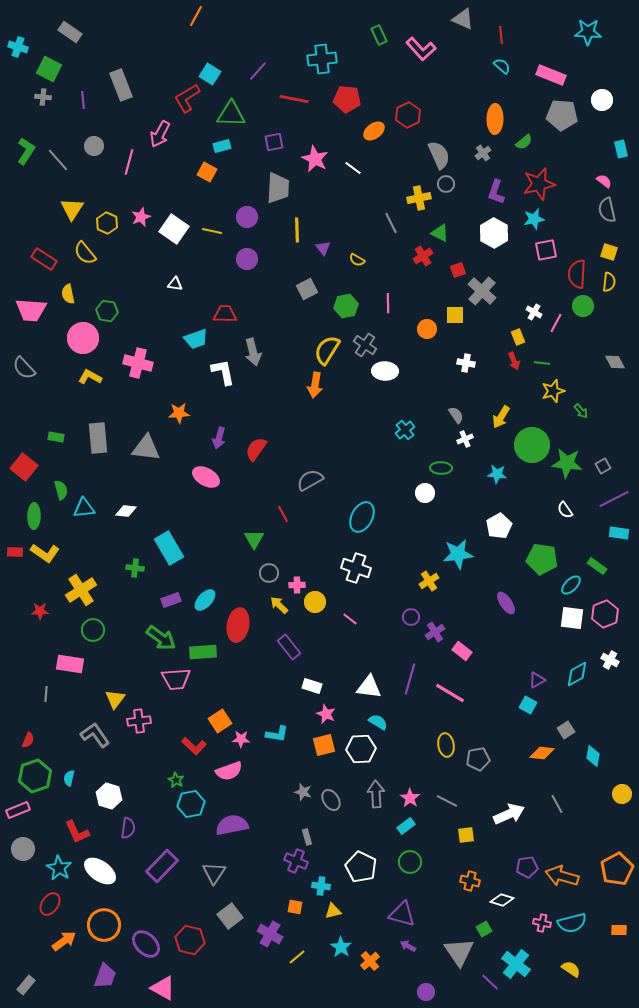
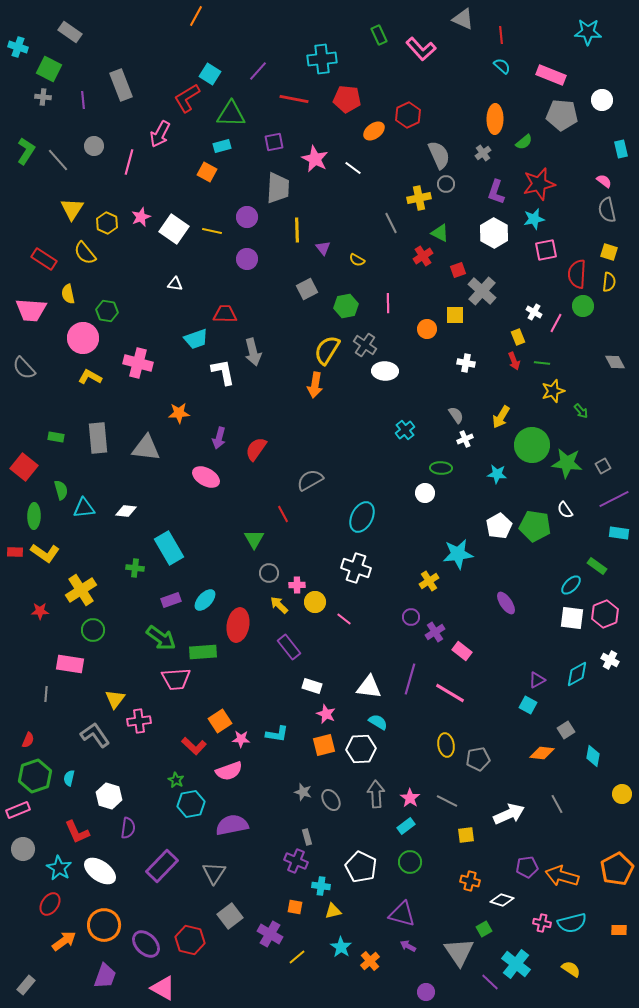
green pentagon at (542, 559): moved 7 px left, 33 px up
pink line at (350, 619): moved 6 px left
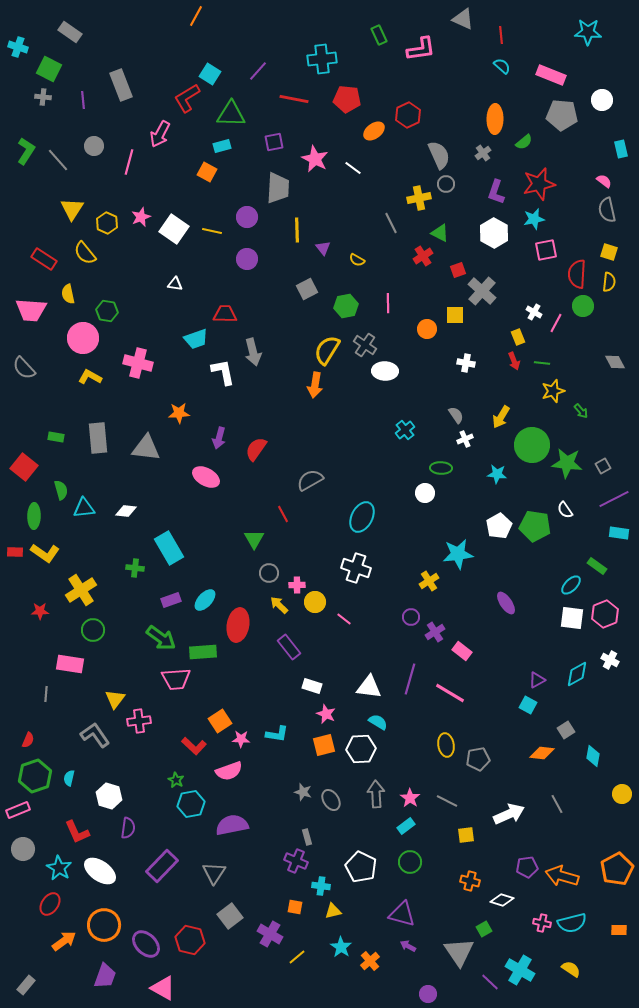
pink L-shape at (421, 49): rotated 56 degrees counterclockwise
cyan cross at (516, 964): moved 4 px right, 6 px down; rotated 8 degrees counterclockwise
purple circle at (426, 992): moved 2 px right, 2 px down
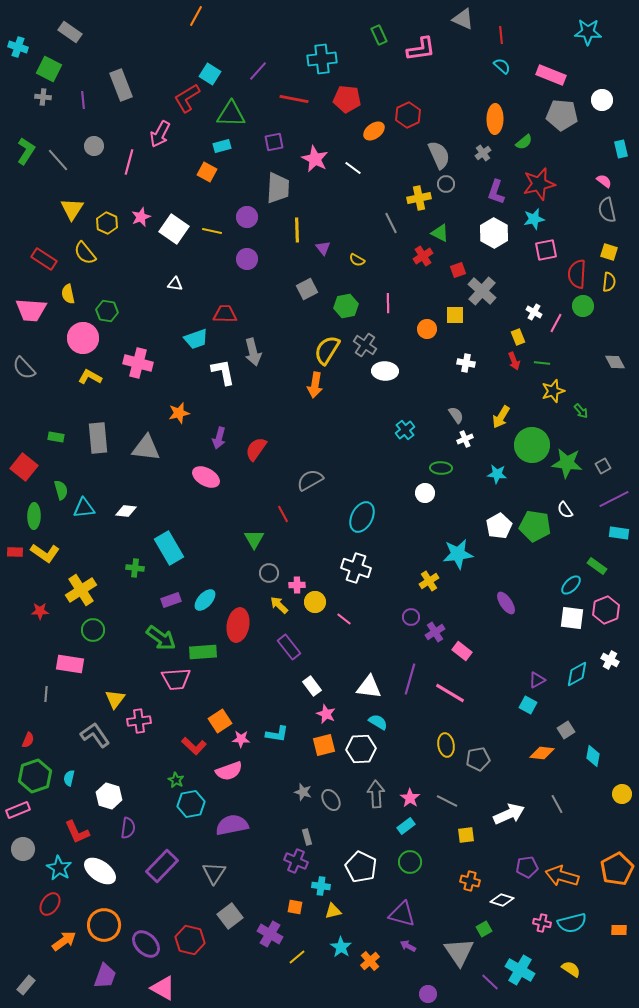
orange star at (179, 413): rotated 10 degrees counterclockwise
pink hexagon at (605, 614): moved 1 px right, 4 px up
white rectangle at (312, 686): rotated 36 degrees clockwise
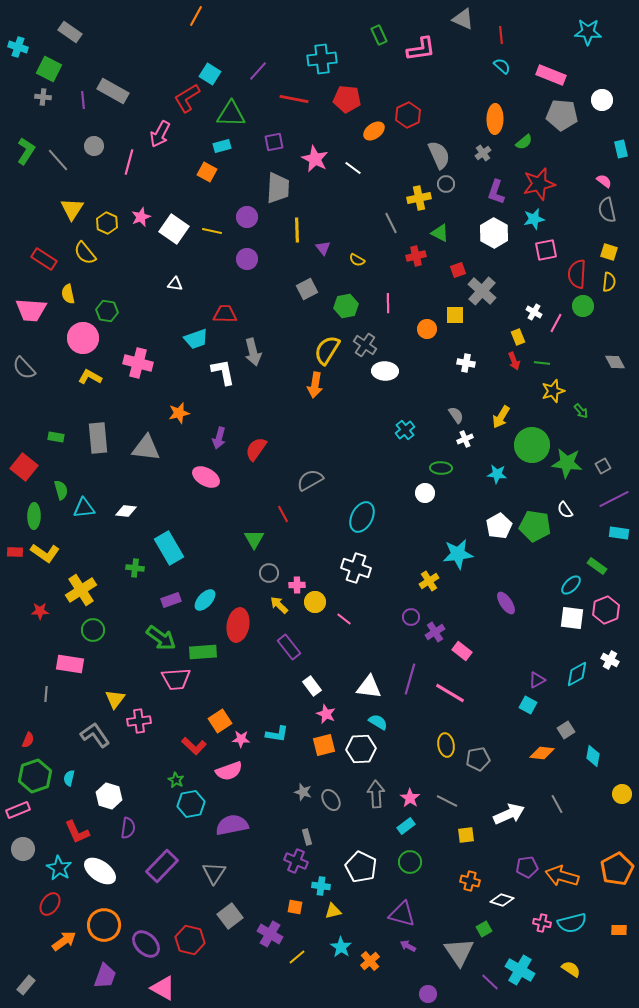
gray rectangle at (121, 85): moved 8 px left, 6 px down; rotated 40 degrees counterclockwise
red cross at (423, 256): moved 7 px left; rotated 18 degrees clockwise
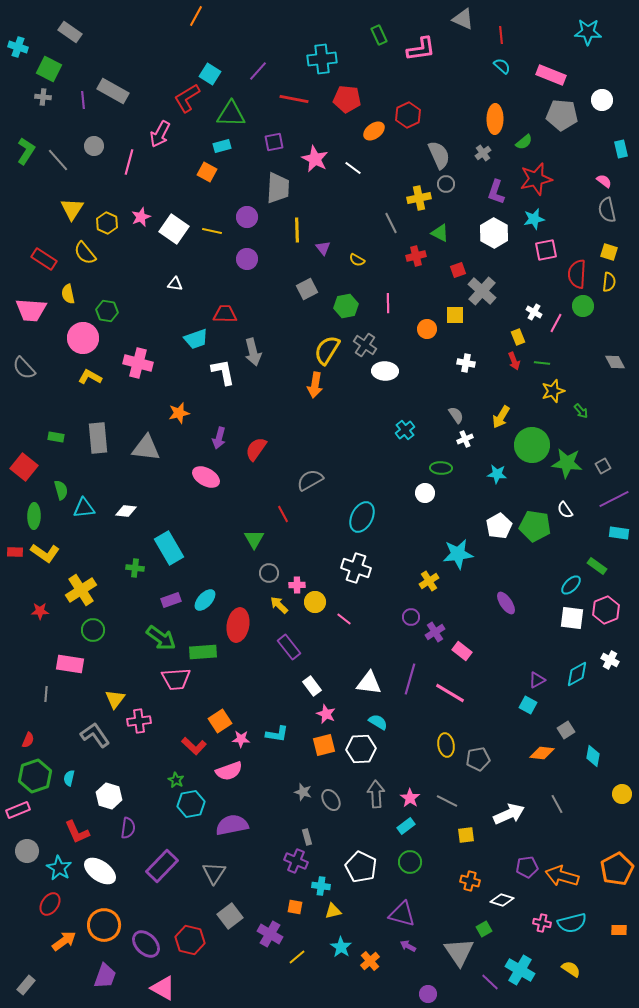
red star at (539, 184): moved 3 px left, 5 px up
white triangle at (369, 687): moved 4 px up
gray circle at (23, 849): moved 4 px right, 2 px down
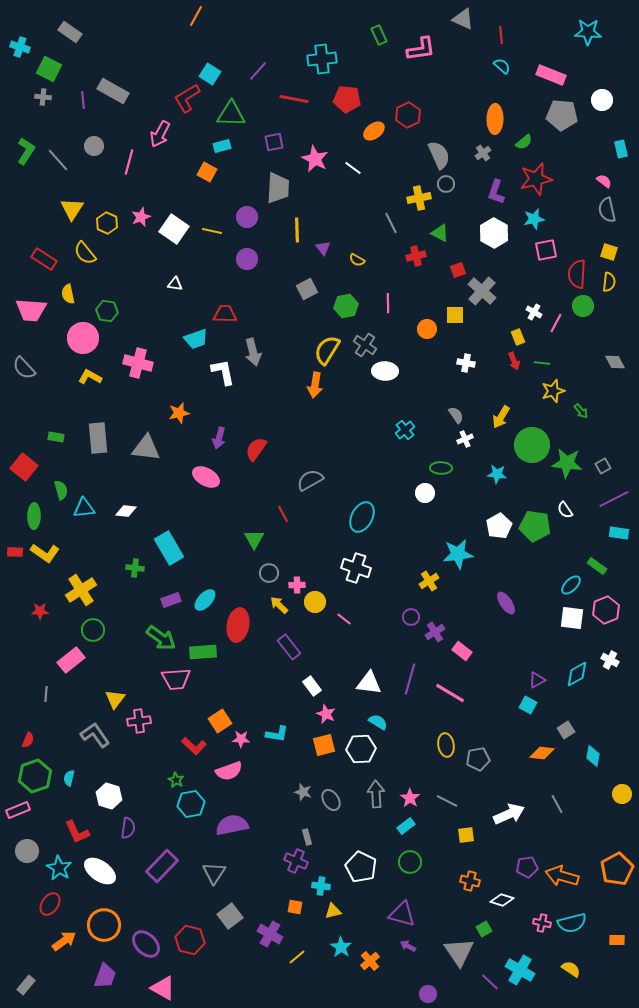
cyan cross at (18, 47): moved 2 px right
pink rectangle at (70, 664): moved 1 px right, 4 px up; rotated 48 degrees counterclockwise
orange rectangle at (619, 930): moved 2 px left, 10 px down
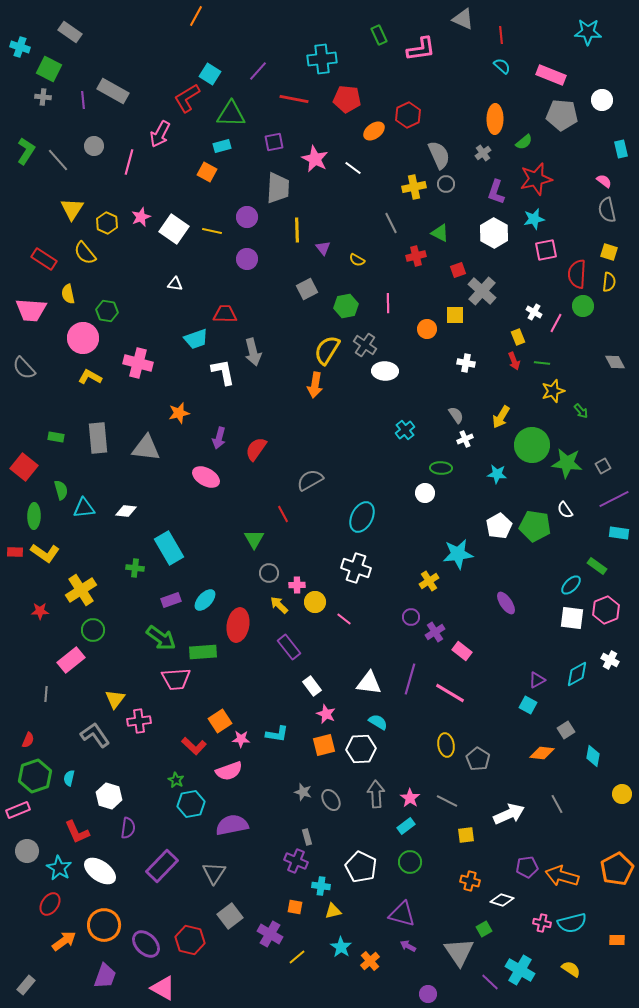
yellow cross at (419, 198): moved 5 px left, 11 px up
gray pentagon at (478, 759): rotated 30 degrees counterclockwise
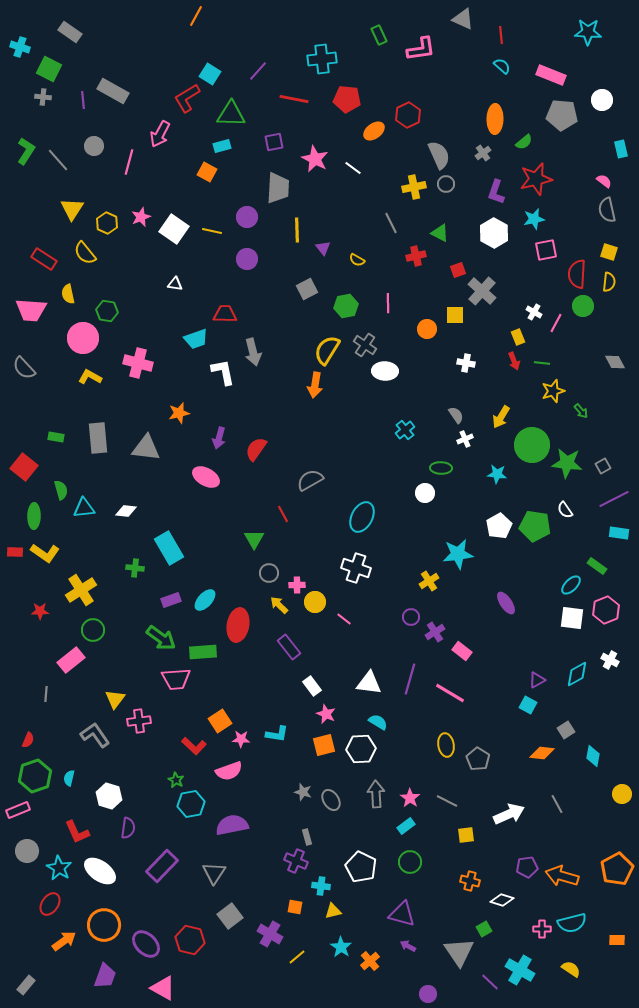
pink cross at (542, 923): moved 6 px down; rotated 12 degrees counterclockwise
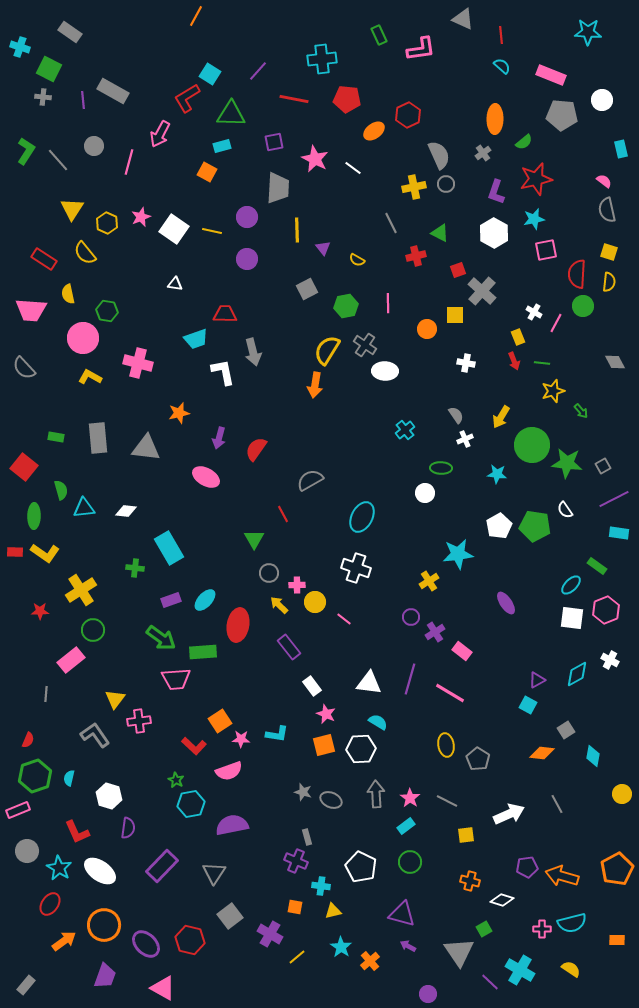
gray ellipse at (331, 800): rotated 35 degrees counterclockwise
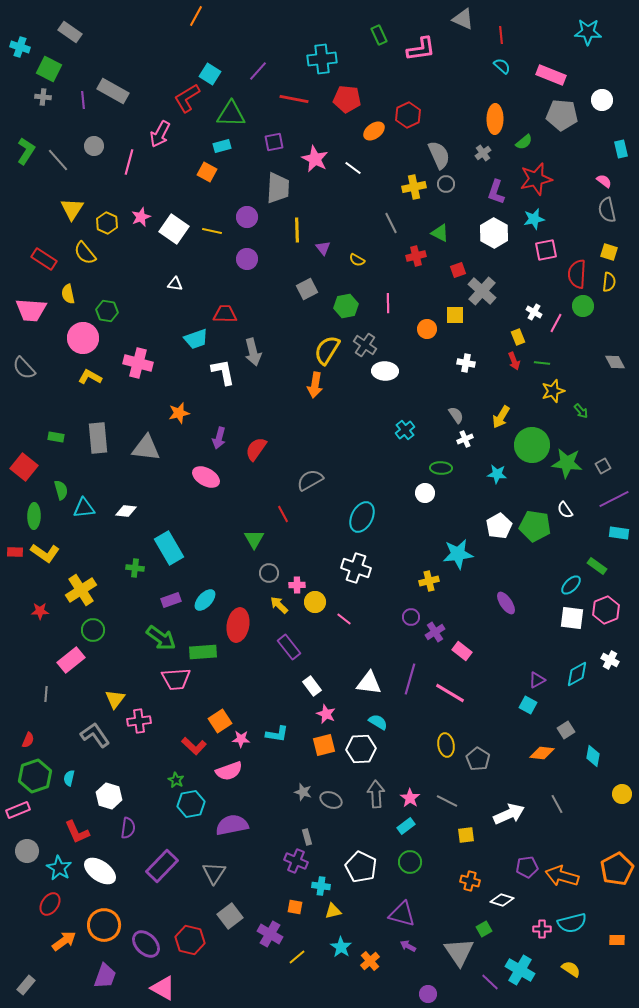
yellow cross at (429, 581): rotated 18 degrees clockwise
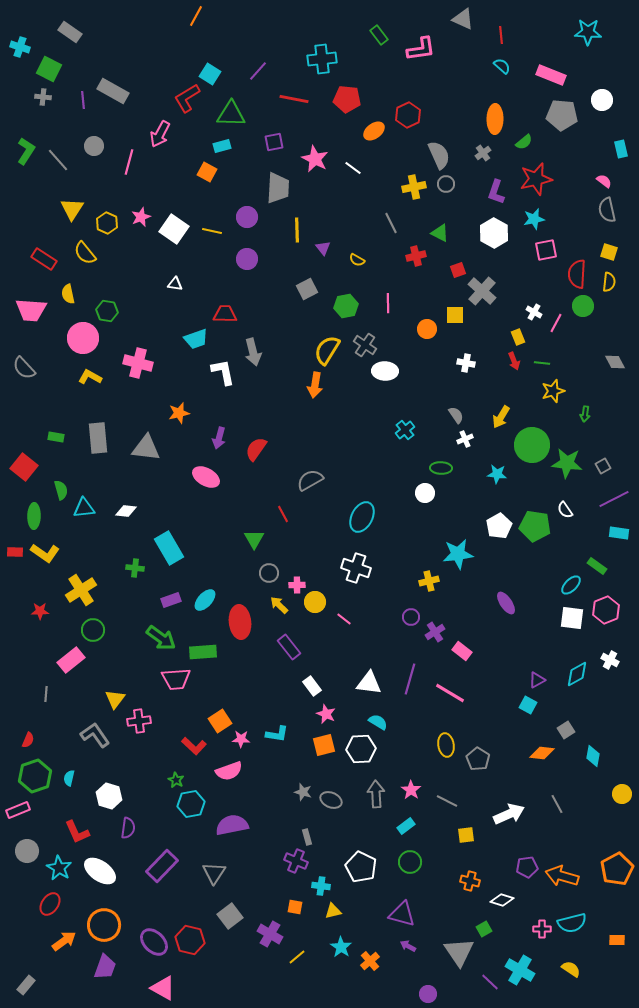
green rectangle at (379, 35): rotated 12 degrees counterclockwise
green arrow at (581, 411): moved 4 px right, 3 px down; rotated 49 degrees clockwise
red ellipse at (238, 625): moved 2 px right, 3 px up; rotated 16 degrees counterclockwise
pink star at (410, 798): moved 1 px right, 8 px up
purple ellipse at (146, 944): moved 8 px right, 2 px up
purple trapezoid at (105, 976): moved 9 px up
